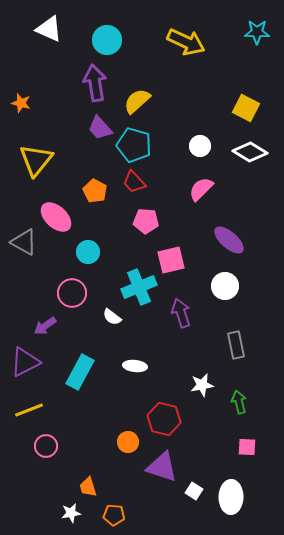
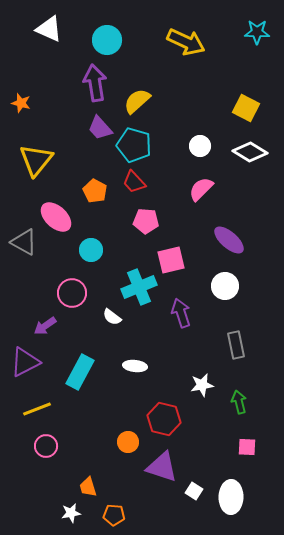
cyan circle at (88, 252): moved 3 px right, 2 px up
yellow line at (29, 410): moved 8 px right, 1 px up
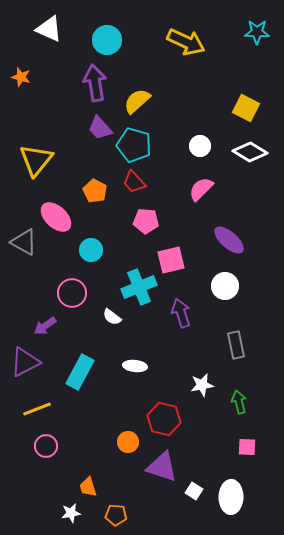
orange star at (21, 103): moved 26 px up
orange pentagon at (114, 515): moved 2 px right
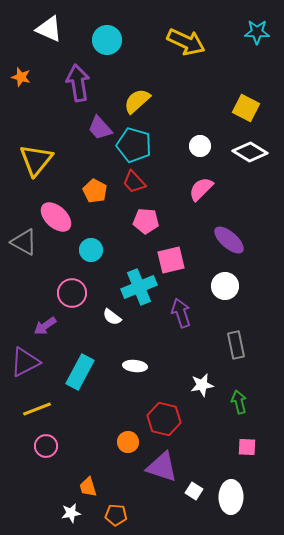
purple arrow at (95, 83): moved 17 px left
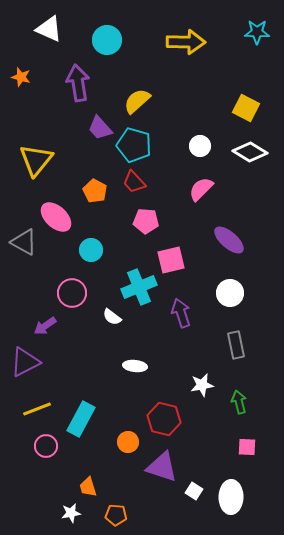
yellow arrow at (186, 42): rotated 24 degrees counterclockwise
white circle at (225, 286): moved 5 px right, 7 px down
cyan rectangle at (80, 372): moved 1 px right, 47 px down
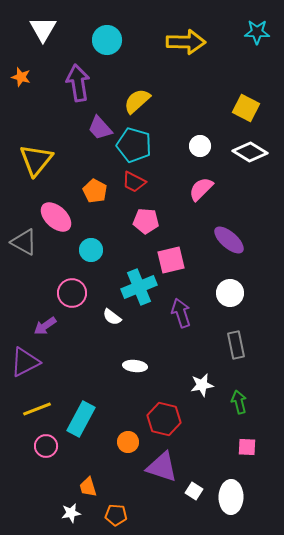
white triangle at (49, 29): moved 6 px left; rotated 36 degrees clockwise
red trapezoid at (134, 182): rotated 20 degrees counterclockwise
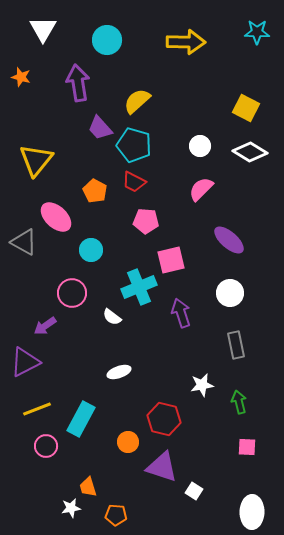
white ellipse at (135, 366): moved 16 px left, 6 px down; rotated 25 degrees counterclockwise
white ellipse at (231, 497): moved 21 px right, 15 px down
white star at (71, 513): moved 5 px up
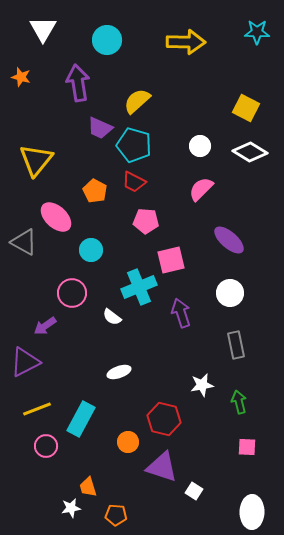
purple trapezoid at (100, 128): rotated 24 degrees counterclockwise
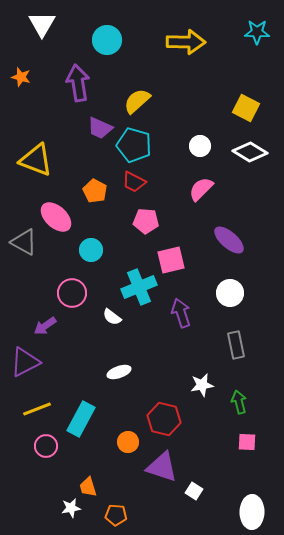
white triangle at (43, 29): moved 1 px left, 5 px up
yellow triangle at (36, 160): rotated 48 degrees counterclockwise
pink square at (247, 447): moved 5 px up
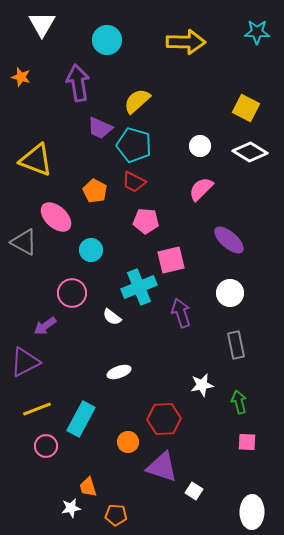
red hexagon at (164, 419): rotated 16 degrees counterclockwise
